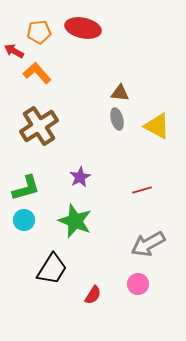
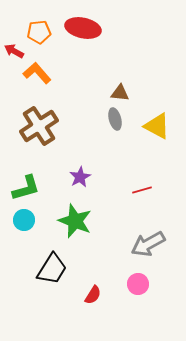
gray ellipse: moved 2 px left
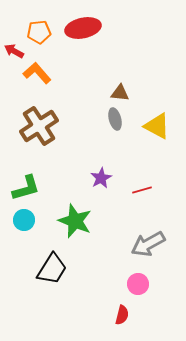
red ellipse: rotated 24 degrees counterclockwise
purple star: moved 21 px right, 1 px down
red semicircle: moved 29 px right, 20 px down; rotated 18 degrees counterclockwise
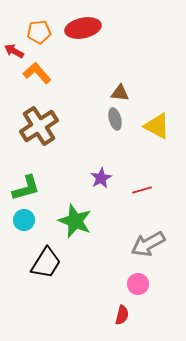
black trapezoid: moved 6 px left, 6 px up
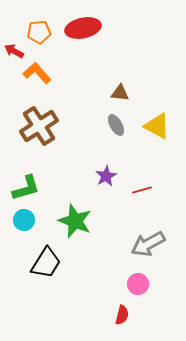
gray ellipse: moved 1 px right, 6 px down; rotated 15 degrees counterclockwise
purple star: moved 5 px right, 2 px up
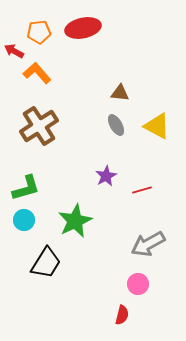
green star: rotated 24 degrees clockwise
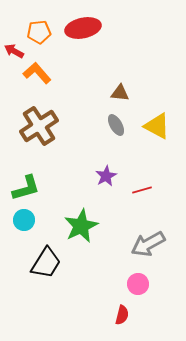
green star: moved 6 px right, 5 px down
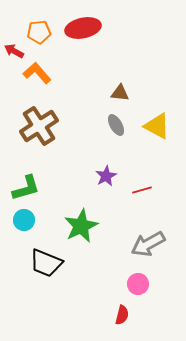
black trapezoid: rotated 80 degrees clockwise
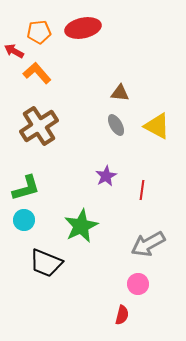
red line: rotated 66 degrees counterclockwise
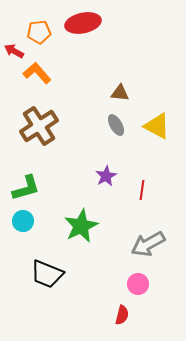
red ellipse: moved 5 px up
cyan circle: moved 1 px left, 1 px down
black trapezoid: moved 1 px right, 11 px down
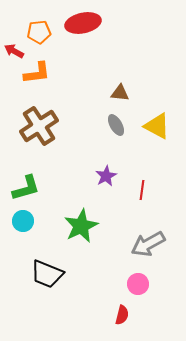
orange L-shape: rotated 124 degrees clockwise
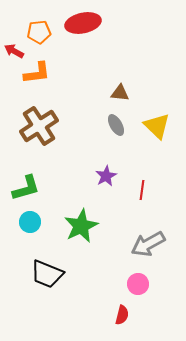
yellow triangle: rotated 16 degrees clockwise
cyan circle: moved 7 px right, 1 px down
